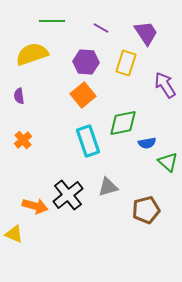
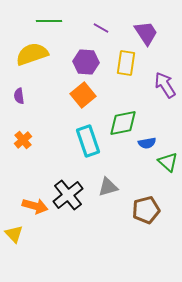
green line: moved 3 px left
yellow rectangle: rotated 10 degrees counterclockwise
yellow triangle: rotated 24 degrees clockwise
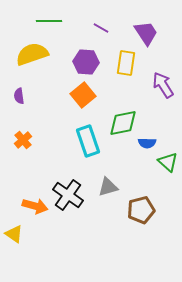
purple arrow: moved 2 px left
blue semicircle: rotated 12 degrees clockwise
black cross: rotated 16 degrees counterclockwise
brown pentagon: moved 5 px left
yellow triangle: rotated 12 degrees counterclockwise
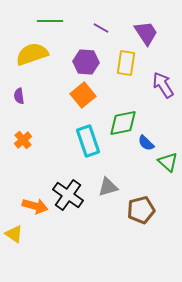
green line: moved 1 px right
blue semicircle: moved 1 px left; rotated 42 degrees clockwise
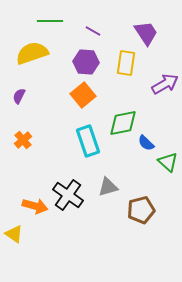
purple line: moved 8 px left, 3 px down
yellow semicircle: moved 1 px up
purple arrow: moved 2 px right, 1 px up; rotated 92 degrees clockwise
purple semicircle: rotated 35 degrees clockwise
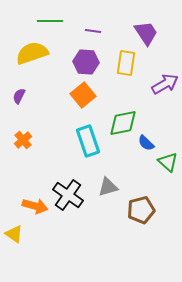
purple line: rotated 21 degrees counterclockwise
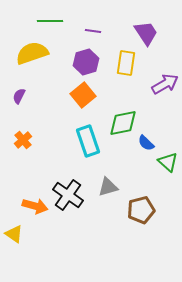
purple hexagon: rotated 20 degrees counterclockwise
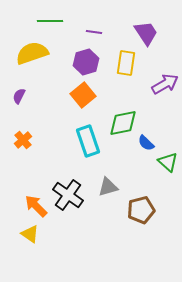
purple line: moved 1 px right, 1 px down
orange arrow: moved 1 px right; rotated 150 degrees counterclockwise
yellow triangle: moved 16 px right
